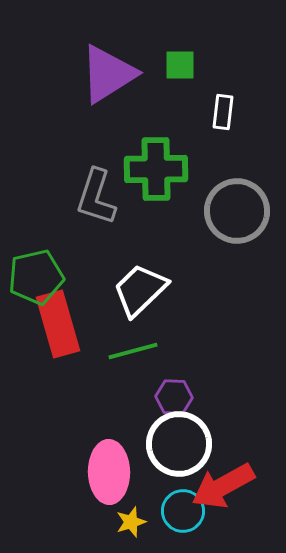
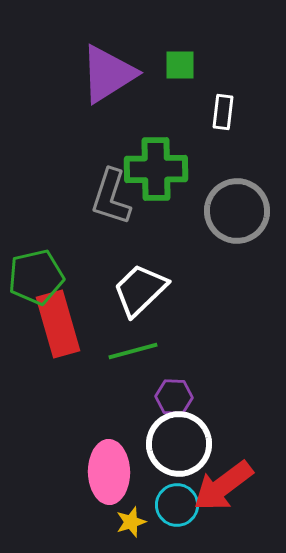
gray L-shape: moved 15 px right
red arrow: rotated 8 degrees counterclockwise
cyan circle: moved 6 px left, 6 px up
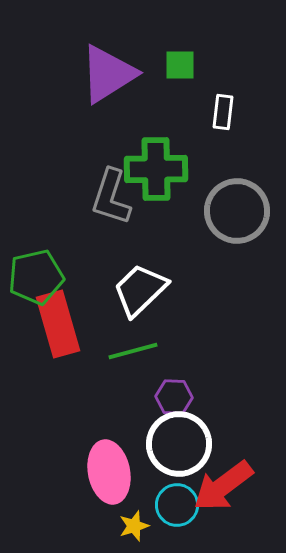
pink ellipse: rotated 10 degrees counterclockwise
yellow star: moved 3 px right, 4 px down
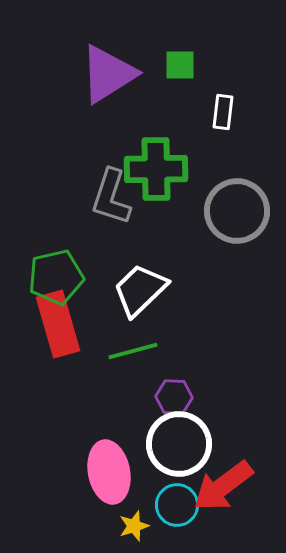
green pentagon: moved 20 px right
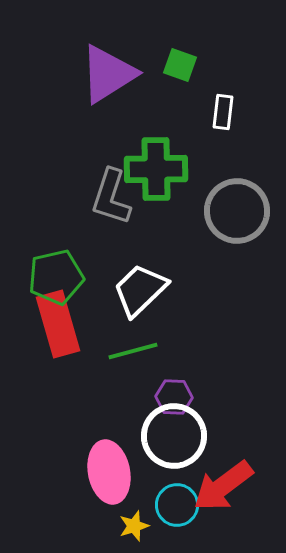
green square: rotated 20 degrees clockwise
white circle: moved 5 px left, 8 px up
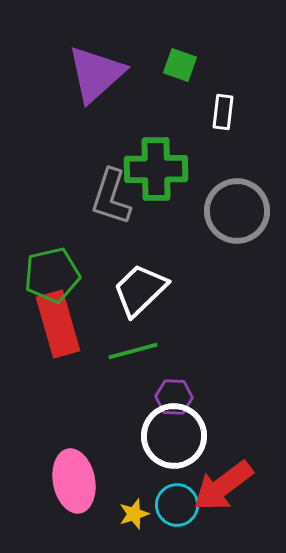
purple triangle: moved 12 px left; rotated 10 degrees counterclockwise
green pentagon: moved 4 px left, 2 px up
pink ellipse: moved 35 px left, 9 px down
yellow star: moved 12 px up
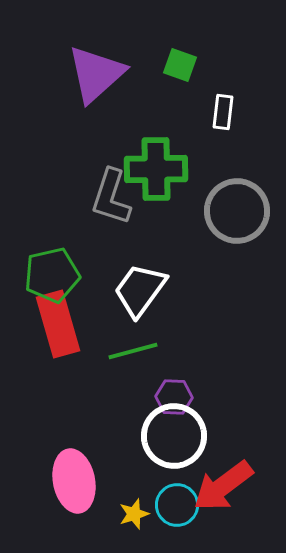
white trapezoid: rotated 10 degrees counterclockwise
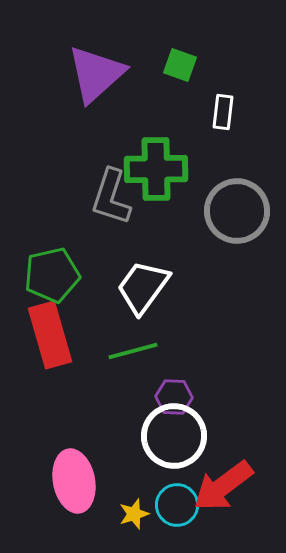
white trapezoid: moved 3 px right, 3 px up
red rectangle: moved 8 px left, 11 px down
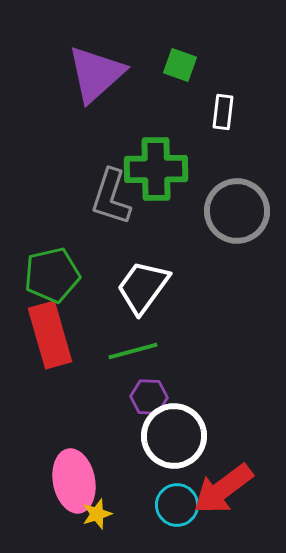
purple hexagon: moved 25 px left
red arrow: moved 3 px down
yellow star: moved 37 px left
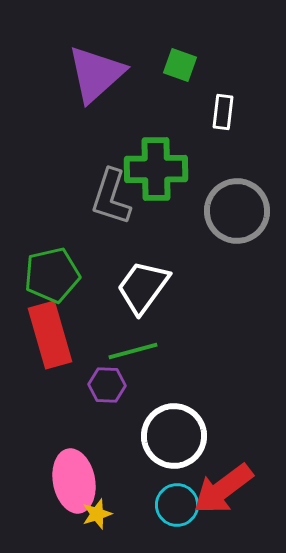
purple hexagon: moved 42 px left, 12 px up
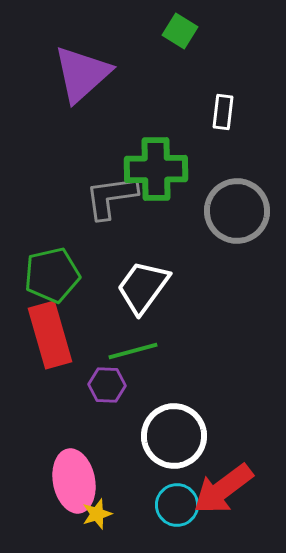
green square: moved 34 px up; rotated 12 degrees clockwise
purple triangle: moved 14 px left
gray L-shape: rotated 64 degrees clockwise
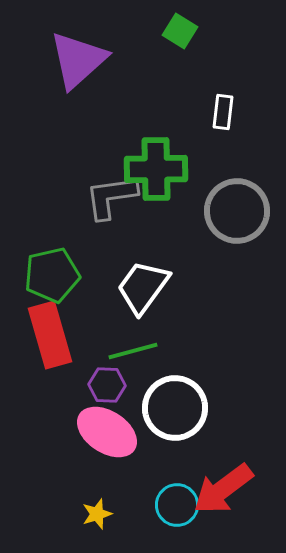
purple triangle: moved 4 px left, 14 px up
white circle: moved 1 px right, 28 px up
pink ellipse: moved 33 px right, 49 px up; rotated 46 degrees counterclockwise
